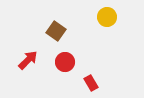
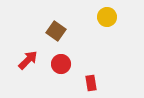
red circle: moved 4 px left, 2 px down
red rectangle: rotated 21 degrees clockwise
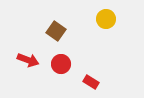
yellow circle: moved 1 px left, 2 px down
red arrow: rotated 65 degrees clockwise
red rectangle: moved 1 px up; rotated 49 degrees counterclockwise
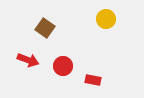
brown square: moved 11 px left, 3 px up
red circle: moved 2 px right, 2 px down
red rectangle: moved 2 px right, 2 px up; rotated 21 degrees counterclockwise
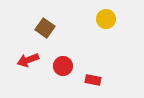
red arrow: rotated 140 degrees clockwise
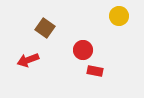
yellow circle: moved 13 px right, 3 px up
red circle: moved 20 px right, 16 px up
red rectangle: moved 2 px right, 9 px up
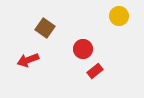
red circle: moved 1 px up
red rectangle: rotated 49 degrees counterclockwise
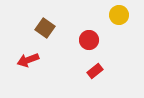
yellow circle: moved 1 px up
red circle: moved 6 px right, 9 px up
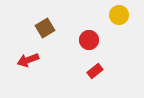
brown square: rotated 24 degrees clockwise
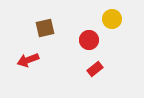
yellow circle: moved 7 px left, 4 px down
brown square: rotated 18 degrees clockwise
red rectangle: moved 2 px up
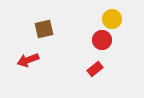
brown square: moved 1 px left, 1 px down
red circle: moved 13 px right
